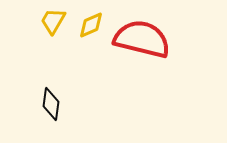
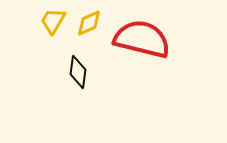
yellow diamond: moved 2 px left, 2 px up
black diamond: moved 27 px right, 32 px up
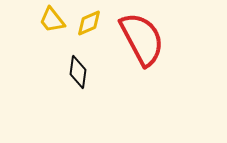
yellow trapezoid: moved 1 px left, 1 px up; rotated 68 degrees counterclockwise
red semicircle: rotated 48 degrees clockwise
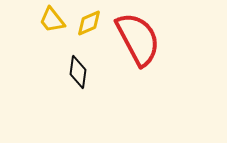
red semicircle: moved 4 px left
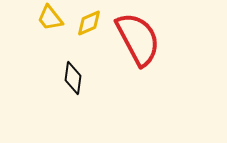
yellow trapezoid: moved 2 px left, 2 px up
black diamond: moved 5 px left, 6 px down
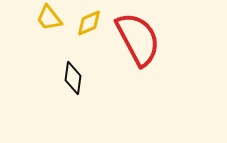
yellow trapezoid: moved 1 px left
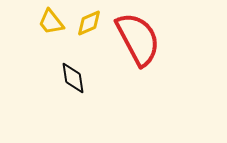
yellow trapezoid: moved 2 px right, 4 px down
black diamond: rotated 16 degrees counterclockwise
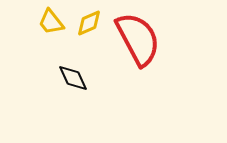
black diamond: rotated 16 degrees counterclockwise
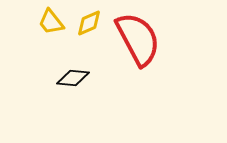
black diamond: rotated 60 degrees counterclockwise
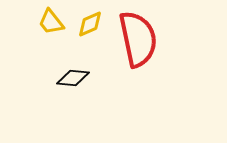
yellow diamond: moved 1 px right, 1 px down
red semicircle: rotated 16 degrees clockwise
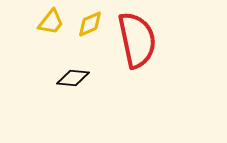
yellow trapezoid: rotated 104 degrees counterclockwise
red semicircle: moved 1 px left, 1 px down
